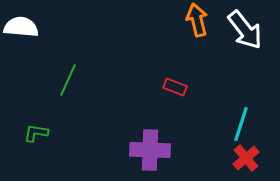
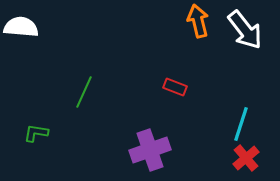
orange arrow: moved 1 px right, 1 px down
green line: moved 16 px right, 12 px down
purple cross: rotated 21 degrees counterclockwise
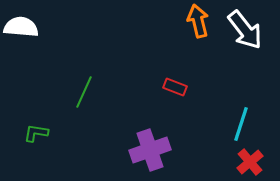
red cross: moved 4 px right, 4 px down
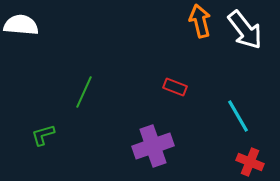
orange arrow: moved 2 px right
white semicircle: moved 2 px up
cyan line: moved 3 px left, 8 px up; rotated 48 degrees counterclockwise
green L-shape: moved 7 px right, 2 px down; rotated 25 degrees counterclockwise
purple cross: moved 3 px right, 4 px up
red cross: rotated 28 degrees counterclockwise
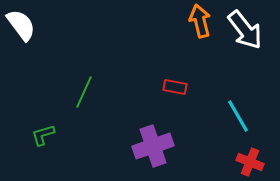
white semicircle: rotated 48 degrees clockwise
red rectangle: rotated 10 degrees counterclockwise
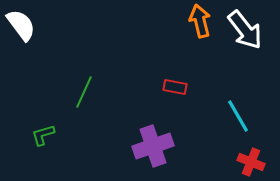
red cross: moved 1 px right
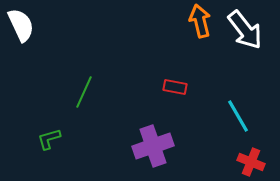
white semicircle: rotated 12 degrees clockwise
green L-shape: moved 6 px right, 4 px down
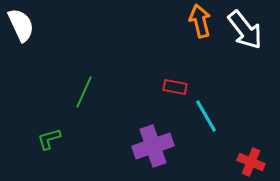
cyan line: moved 32 px left
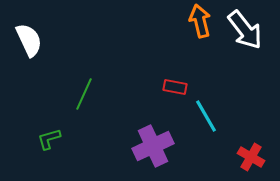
white semicircle: moved 8 px right, 15 px down
green line: moved 2 px down
purple cross: rotated 6 degrees counterclockwise
red cross: moved 5 px up; rotated 8 degrees clockwise
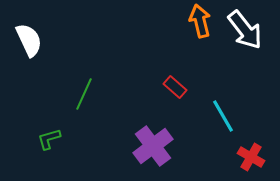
red rectangle: rotated 30 degrees clockwise
cyan line: moved 17 px right
purple cross: rotated 12 degrees counterclockwise
